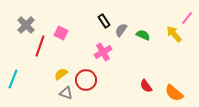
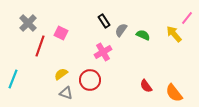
gray cross: moved 2 px right, 2 px up
red circle: moved 4 px right
orange semicircle: rotated 12 degrees clockwise
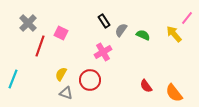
yellow semicircle: rotated 24 degrees counterclockwise
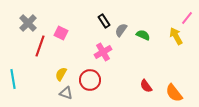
yellow arrow: moved 2 px right, 2 px down; rotated 12 degrees clockwise
cyan line: rotated 30 degrees counterclockwise
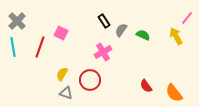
gray cross: moved 11 px left, 2 px up
red line: moved 1 px down
yellow semicircle: moved 1 px right
cyan line: moved 32 px up
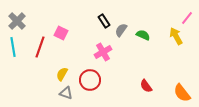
orange semicircle: moved 8 px right
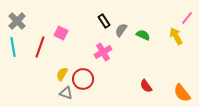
red circle: moved 7 px left, 1 px up
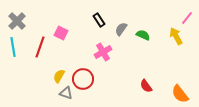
black rectangle: moved 5 px left, 1 px up
gray semicircle: moved 1 px up
yellow semicircle: moved 3 px left, 2 px down
orange semicircle: moved 2 px left, 1 px down
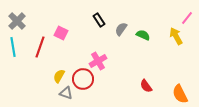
pink cross: moved 5 px left, 9 px down
orange semicircle: rotated 12 degrees clockwise
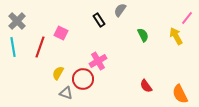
gray semicircle: moved 1 px left, 19 px up
green semicircle: rotated 40 degrees clockwise
yellow semicircle: moved 1 px left, 3 px up
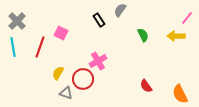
yellow arrow: rotated 60 degrees counterclockwise
